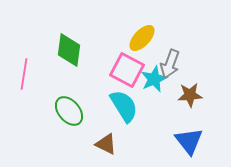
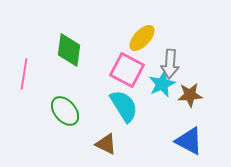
gray arrow: rotated 16 degrees counterclockwise
cyan star: moved 8 px right, 5 px down
green ellipse: moved 4 px left
blue triangle: rotated 24 degrees counterclockwise
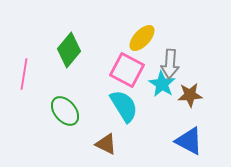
green diamond: rotated 32 degrees clockwise
cyan star: rotated 16 degrees counterclockwise
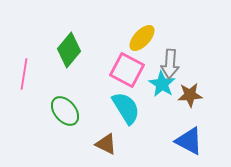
cyan semicircle: moved 2 px right, 2 px down
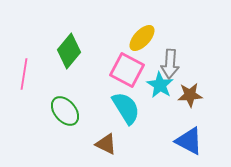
green diamond: moved 1 px down
cyan star: moved 2 px left, 1 px down
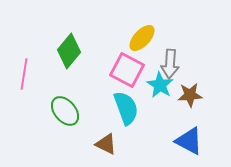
cyan semicircle: rotated 12 degrees clockwise
